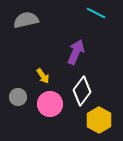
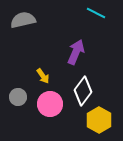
gray semicircle: moved 3 px left
white diamond: moved 1 px right
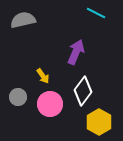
yellow hexagon: moved 2 px down
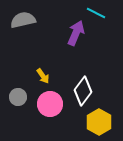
purple arrow: moved 19 px up
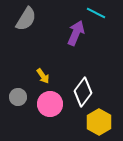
gray semicircle: moved 3 px right, 1 px up; rotated 135 degrees clockwise
white diamond: moved 1 px down
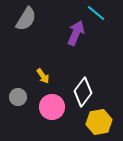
cyan line: rotated 12 degrees clockwise
pink circle: moved 2 px right, 3 px down
yellow hexagon: rotated 20 degrees clockwise
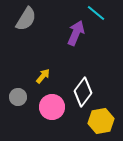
yellow arrow: rotated 105 degrees counterclockwise
yellow hexagon: moved 2 px right, 1 px up
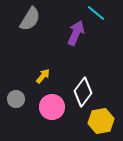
gray semicircle: moved 4 px right
gray circle: moved 2 px left, 2 px down
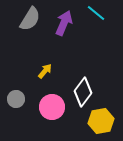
purple arrow: moved 12 px left, 10 px up
yellow arrow: moved 2 px right, 5 px up
